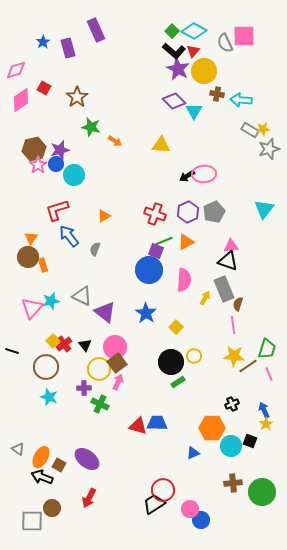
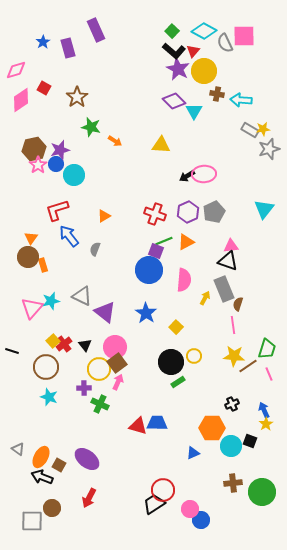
cyan diamond at (194, 31): moved 10 px right
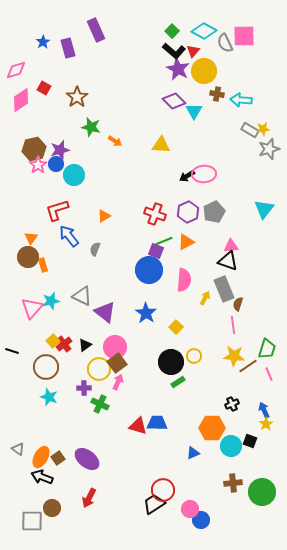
black triangle at (85, 345): rotated 32 degrees clockwise
brown square at (59, 465): moved 1 px left, 7 px up; rotated 24 degrees clockwise
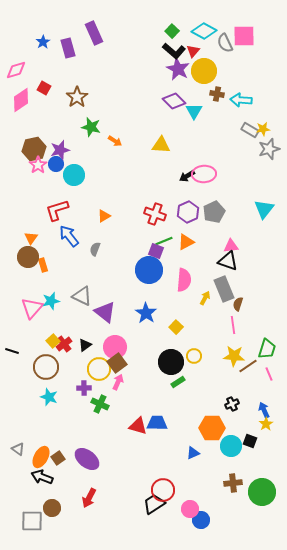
purple rectangle at (96, 30): moved 2 px left, 3 px down
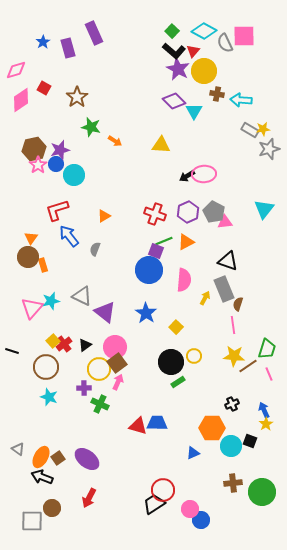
gray pentagon at (214, 212): rotated 20 degrees counterclockwise
pink triangle at (231, 246): moved 6 px left, 24 px up
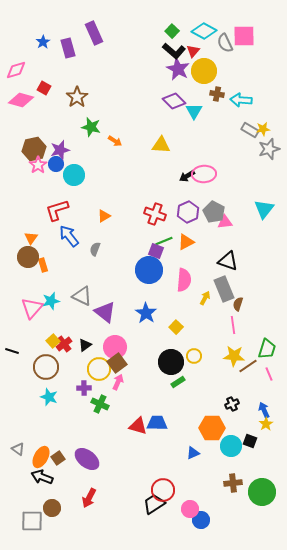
pink diamond at (21, 100): rotated 50 degrees clockwise
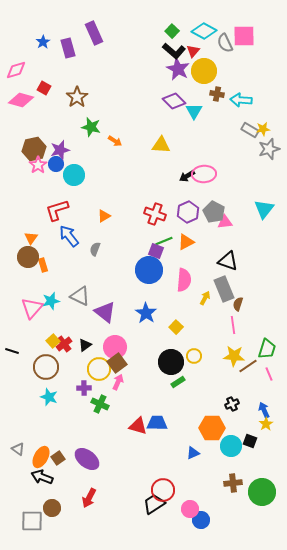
gray triangle at (82, 296): moved 2 px left
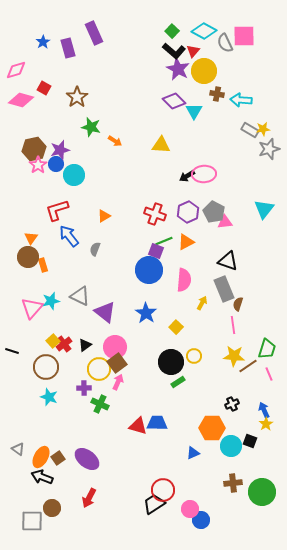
yellow arrow at (205, 298): moved 3 px left, 5 px down
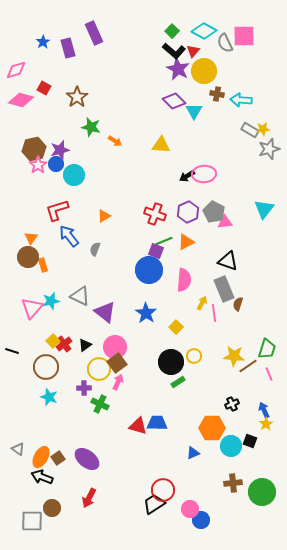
pink line at (233, 325): moved 19 px left, 12 px up
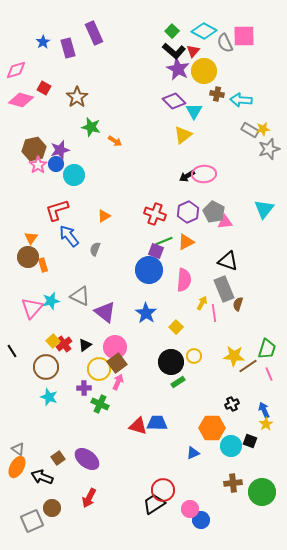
yellow triangle at (161, 145): moved 22 px right, 10 px up; rotated 42 degrees counterclockwise
black line at (12, 351): rotated 40 degrees clockwise
orange ellipse at (41, 457): moved 24 px left, 10 px down
gray square at (32, 521): rotated 25 degrees counterclockwise
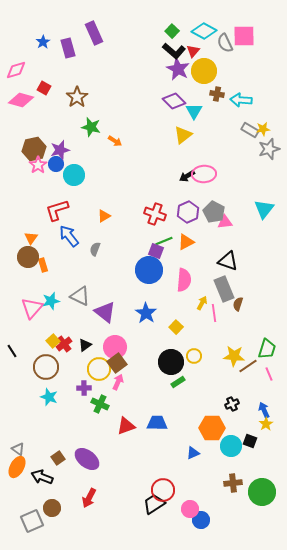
red triangle at (138, 426): moved 12 px left; rotated 36 degrees counterclockwise
